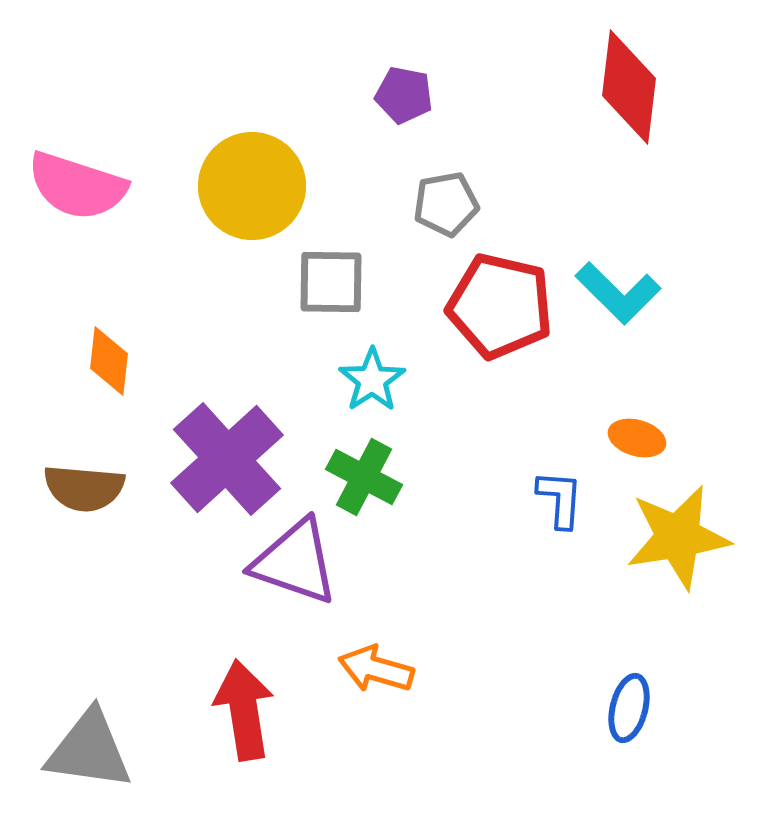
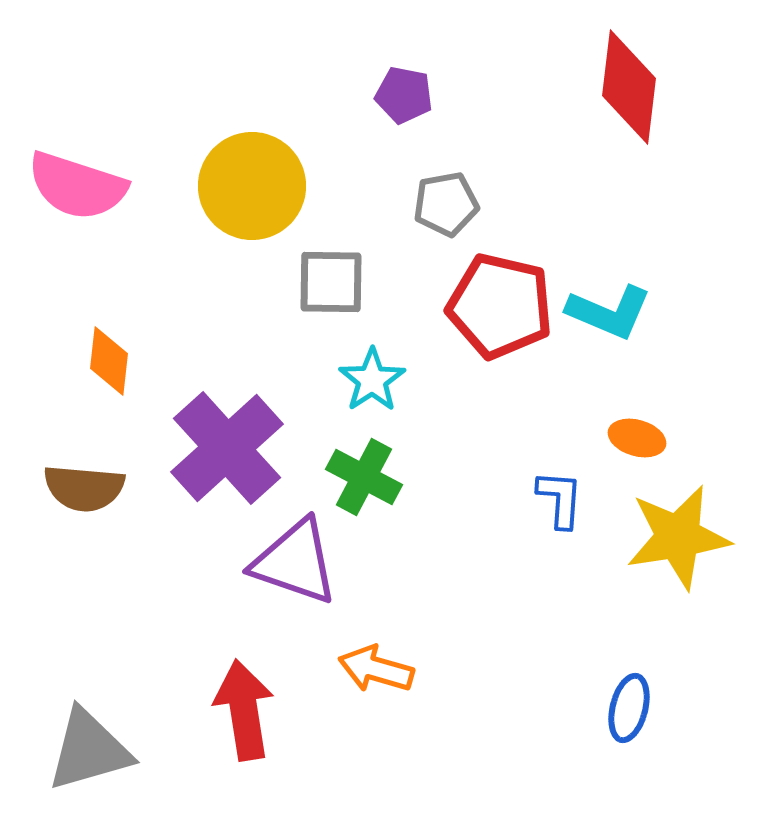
cyan L-shape: moved 9 px left, 19 px down; rotated 22 degrees counterclockwise
purple cross: moved 11 px up
gray triangle: rotated 24 degrees counterclockwise
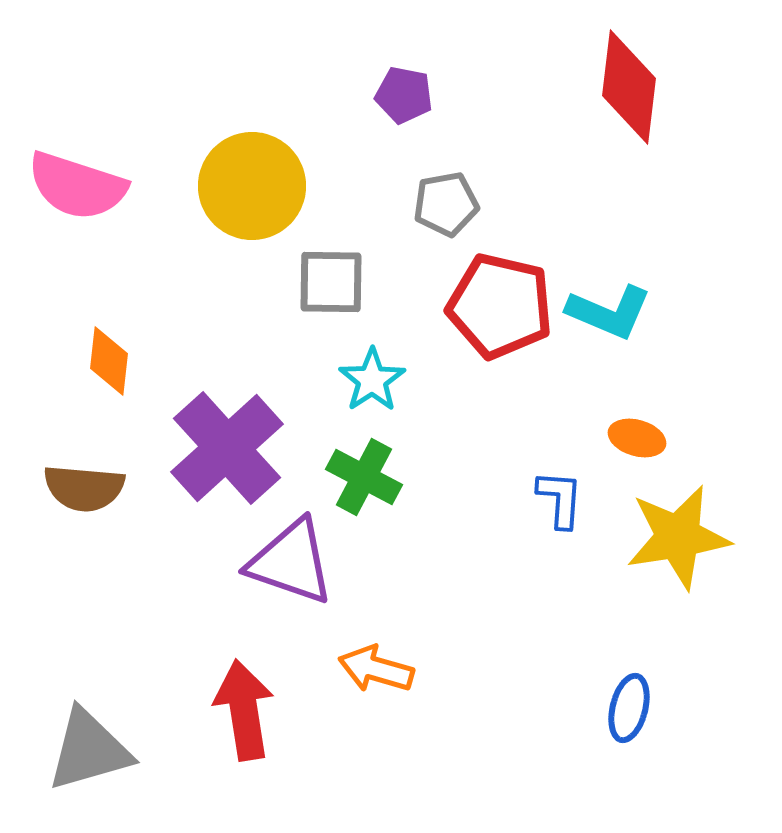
purple triangle: moved 4 px left
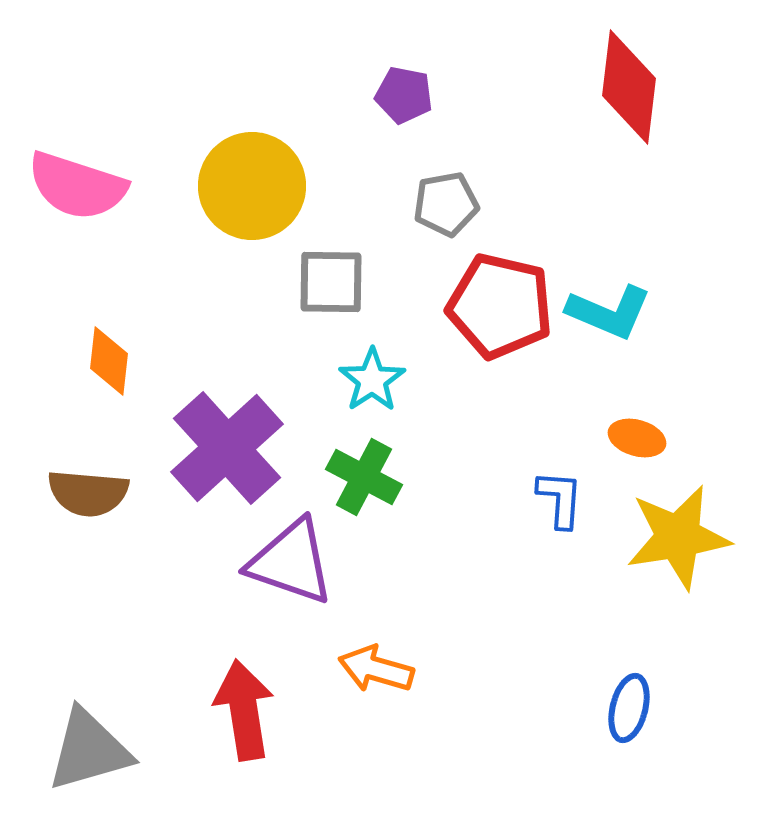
brown semicircle: moved 4 px right, 5 px down
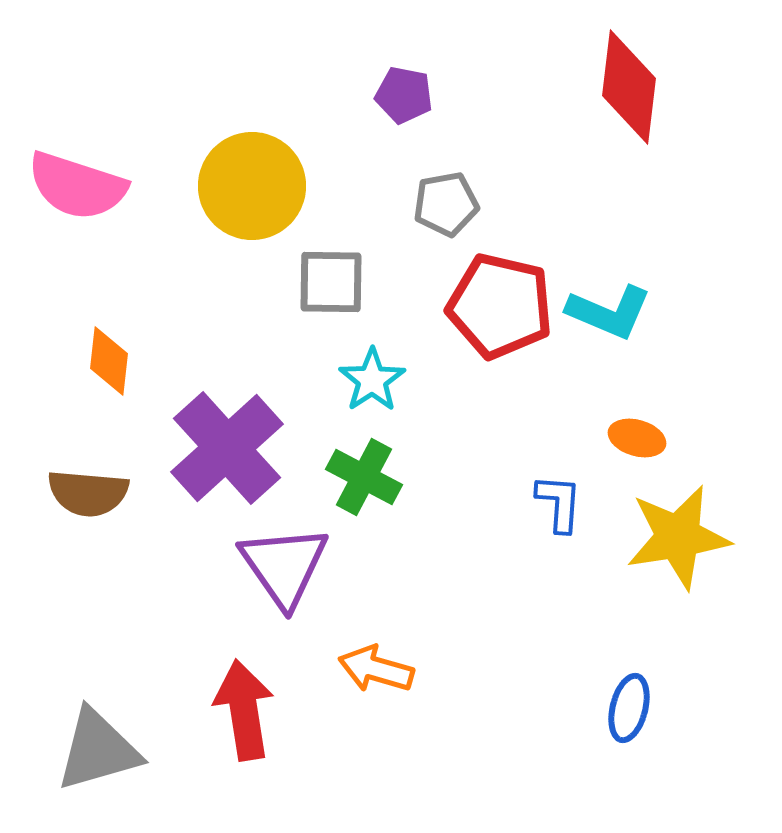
blue L-shape: moved 1 px left, 4 px down
purple triangle: moved 7 px left, 4 px down; rotated 36 degrees clockwise
gray triangle: moved 9 px right
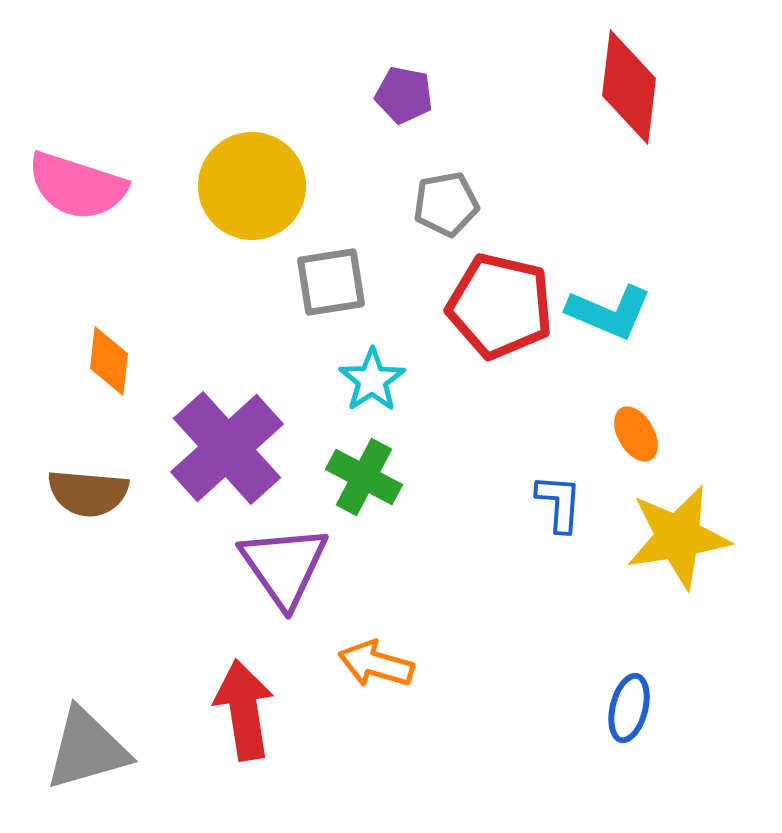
gray square: rotated 10 degrees counterclockwise
orange ellipse: moved 1 px left, 4 px up; rotated 44 degrees clockwise
orange arrow: moved 5 px up
gray triangle: moved 11 px left, 1 px up
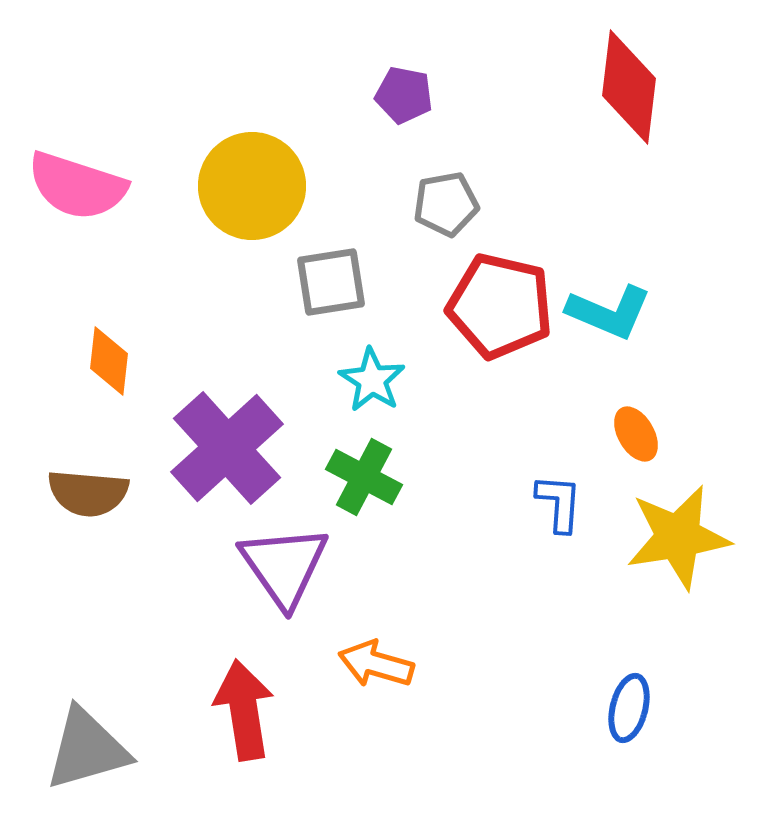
cyan star: rotated 6 degrees counterclockwise
